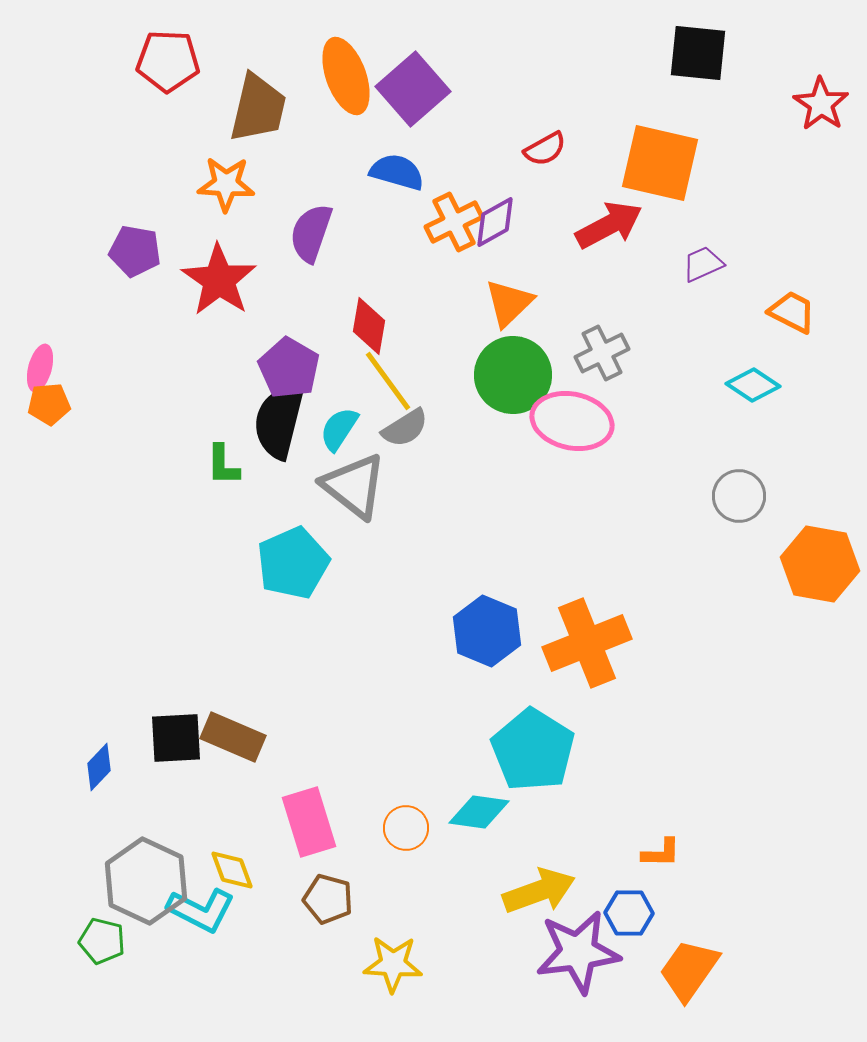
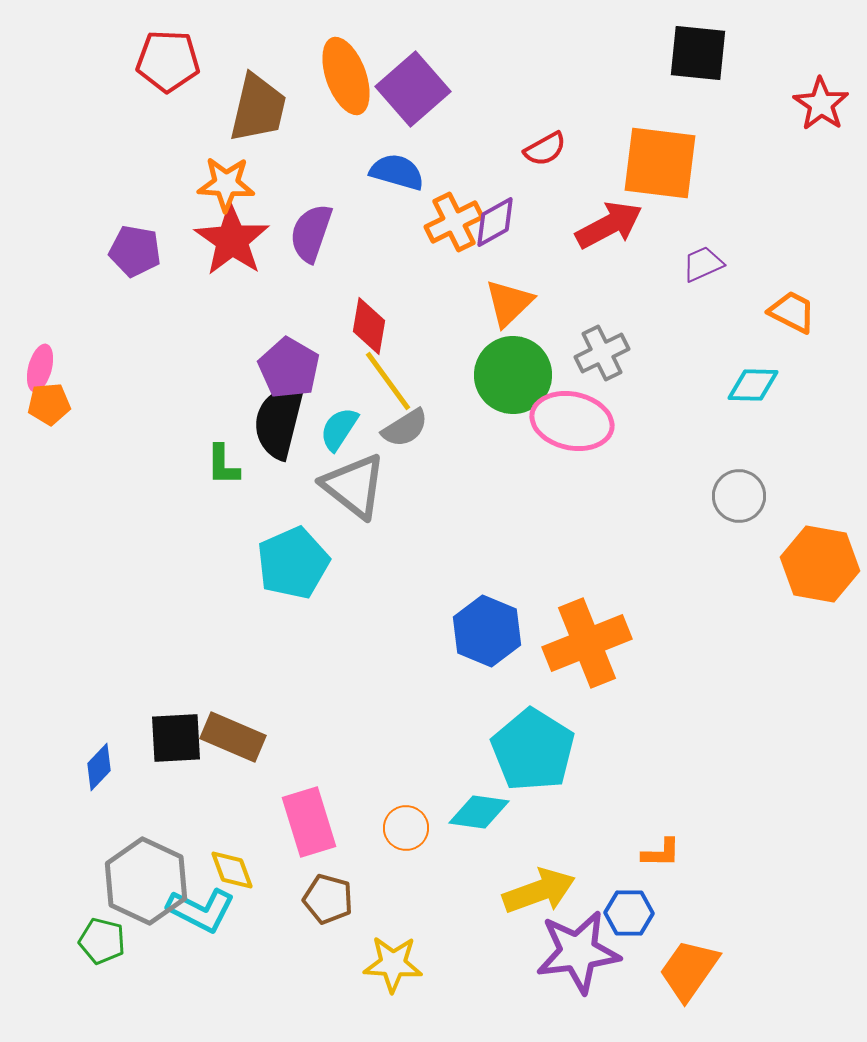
orange square at (660, 163): rotated 6 degrees counterclockwise
red star at (219, 280): moved 13 px right, 40 px up
cyan diamond at (753, 385): rotated 32 degrees counterclockwise
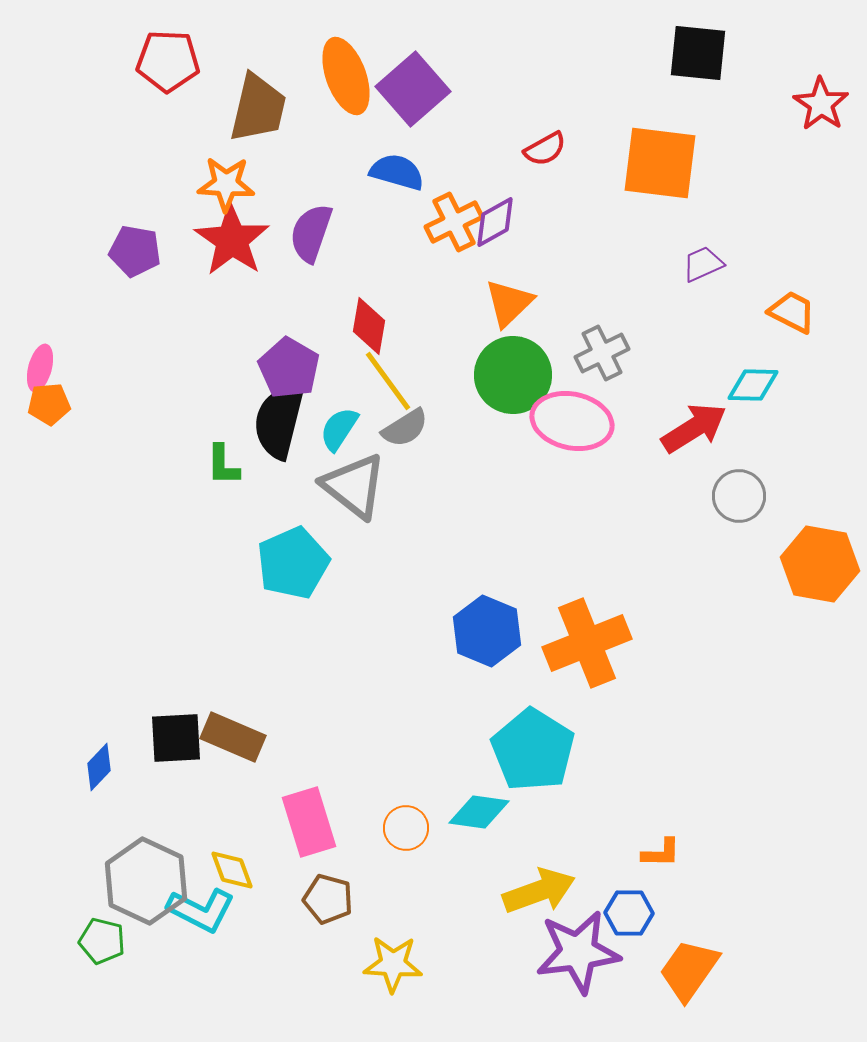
red arrow at (609, 225): moved 85 px right, 203 px down; rotated 4 degrees counterclockwise
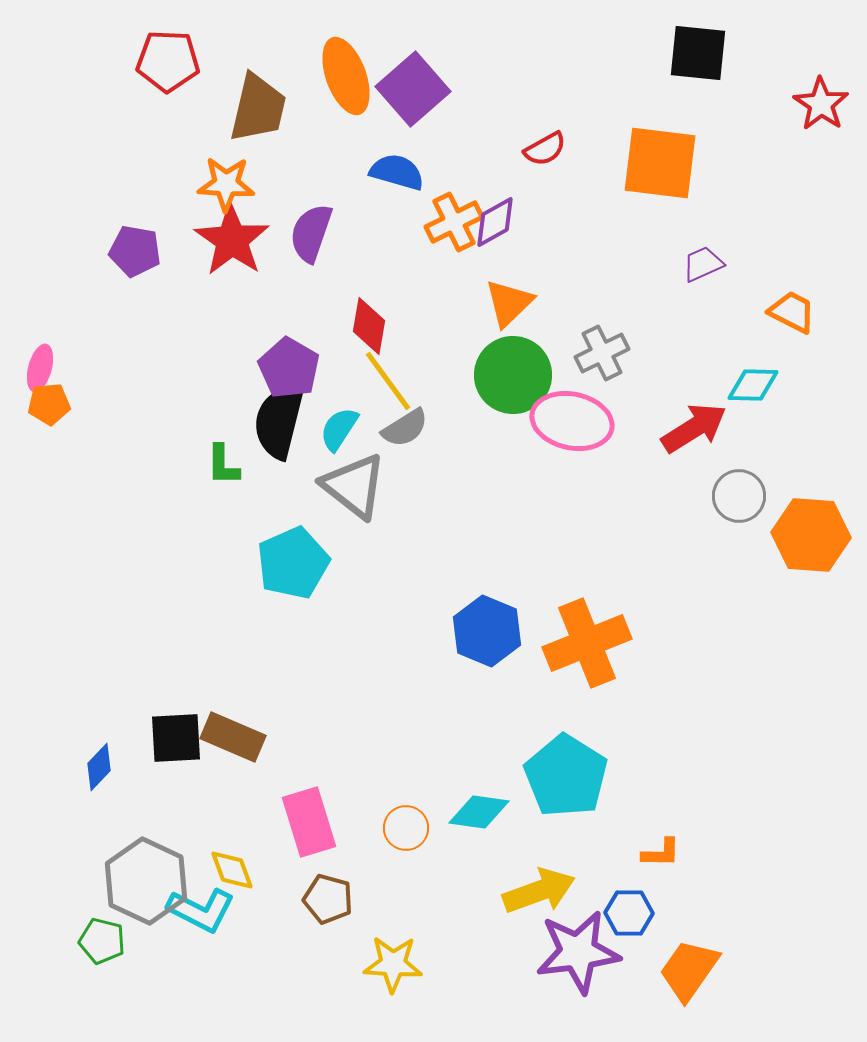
orange hexagon at (820, 564): moved 9 px left, 29 px up; rotated 6 degrees counterclockwise
cyan pentagon at (533, 750): moved 33 px right, 26 px down
